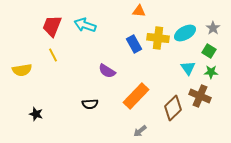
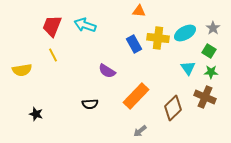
brown cross: moved 5 px right, 1 px down
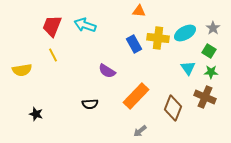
brown diamond: rotated 25 degrees counterclockwise
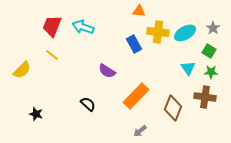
cyan arrow: moved 2 px left, 2 px down
yellow cross: moved 6 px up
yellow line: moved 1 px left; rotated 24 degrees counterclockwise
yellow semicircle: rotated 36 degrees counterclockwise
brown cross: rotated 15 degrees counterclockwise
black semicircle: moved 2 px left; rotated 133 degrees counterclockwise
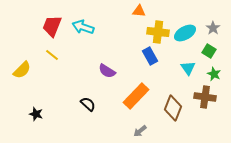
blue rectangle: moved 16 px right, 12 px down
green star: moved 3 px right, 2 px down; rotated 24 degrees clockwise
